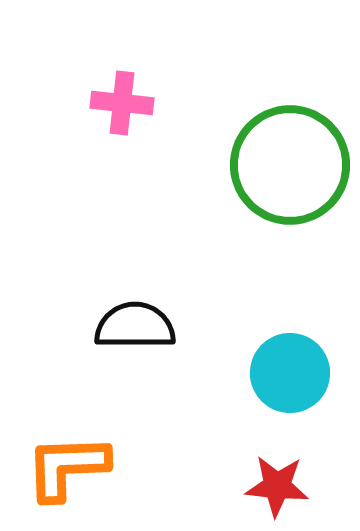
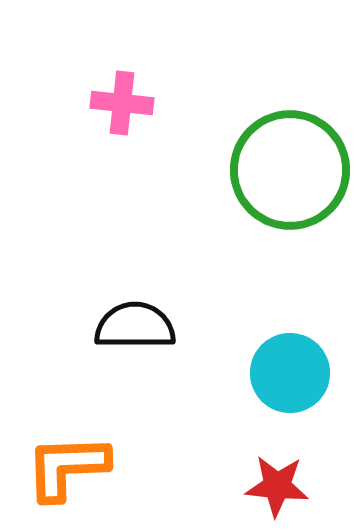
green circle: moved 5 px down
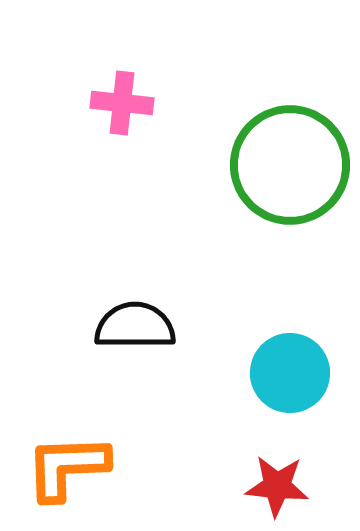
green circle: moved 5 px up
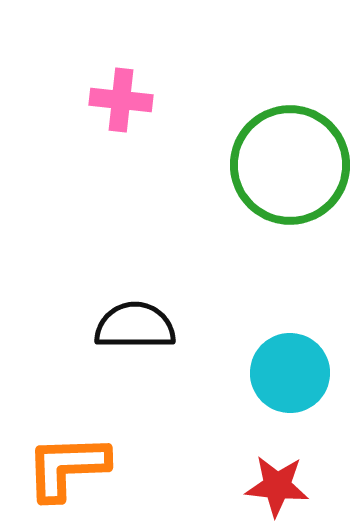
pink cross: moved 1 px left, 3 px up
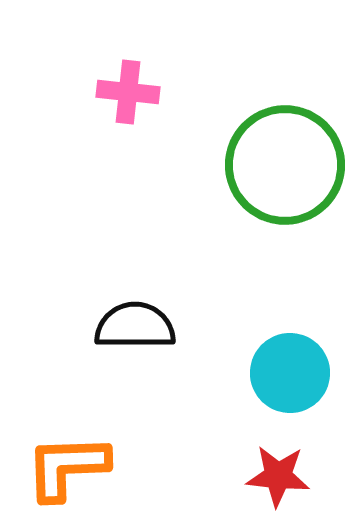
pink cross: moved 7 px right, 8 px up
green circle: moved 5 px left
red star: moved 1 px right, 10 px up
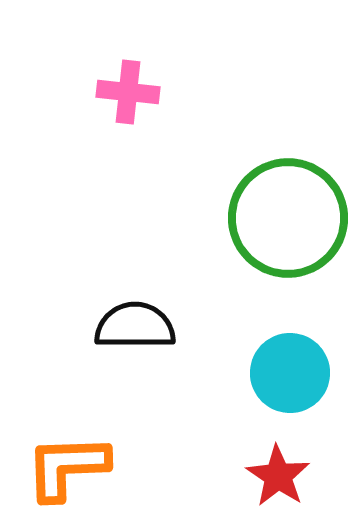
green circle: moved 3 px right, 53 px down
red star: rotated 28 degrees clockwise
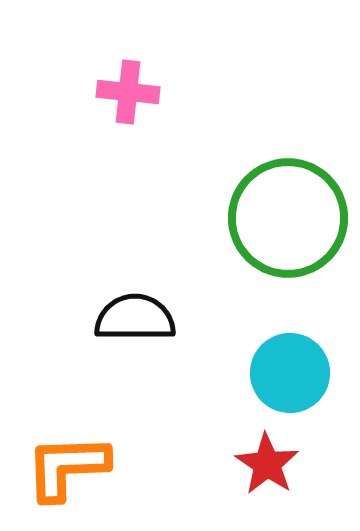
black semicircle: moved 8 px up
red star: moved 11 px left, 12 px up
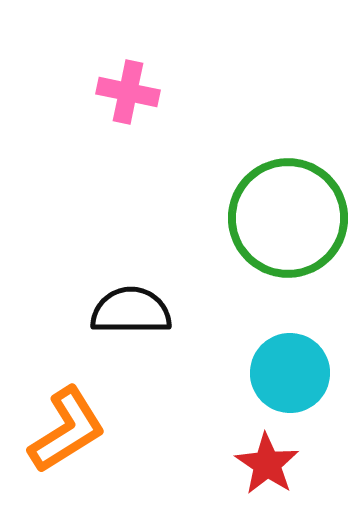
pink cross: rotated 6 degrees clockwise
black semicircle: moved 4 px left, 7 px up
orange L-shape: moved 37 px up; rotated 150 degrees clockwise
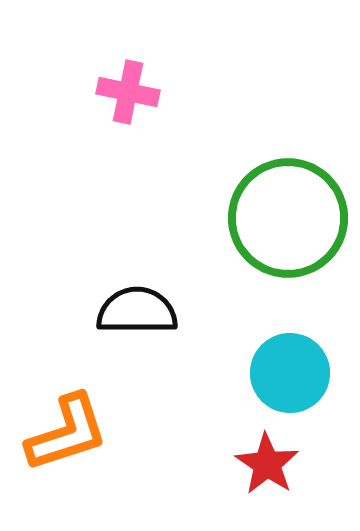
black semicircle: moved 6 px right
orange L-shape: moved 3 px down; rotated 14 degrees clockwise
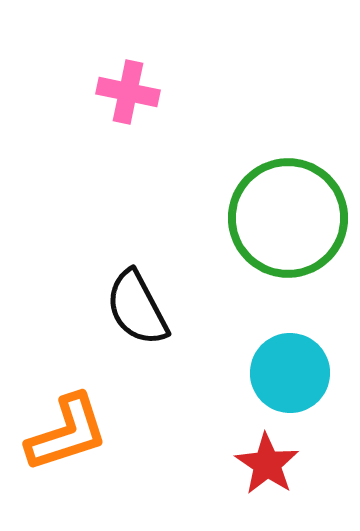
black semicircle: moved 3 px up; rotated 118 degrees counterclockwise
